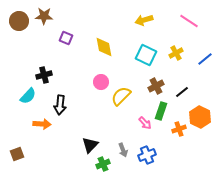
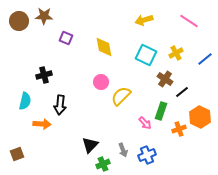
brown cross: moved 9 px right, 7 px up; rotated 28 degrees counterclockwise
cyan semicircle: moved 3 px left, 5 px down; rotated 30 degrees counterclockwise
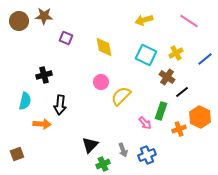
brown cross: moved 2 px right, 2 px up
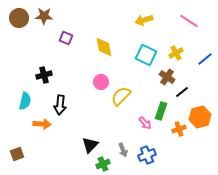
brown circle: moved 3 px up
orange hexagon: rotated 20 degrees clockwise
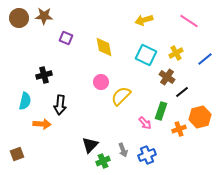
green cross: moved 3 px up
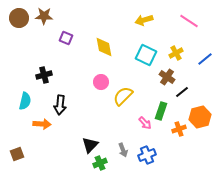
yellow semicircle: moved 2 px right
green cross: moved 3 px left, 2 px down
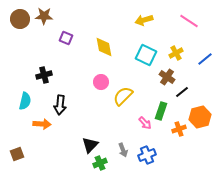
brown circle: moved 1 px right, 1 px down
